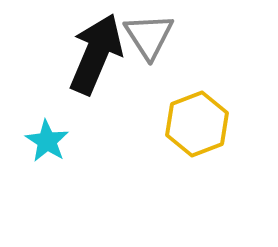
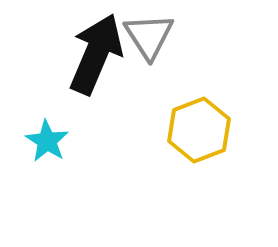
yellow hexagon: moved 2 px right, 6 px down
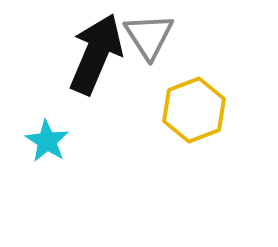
yellow hexagon: moved 5 px left, 20 px up
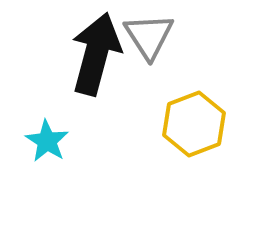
black arrow: rotated 8 degrees counterclockwise
yellow hexagon: moved 14 px down
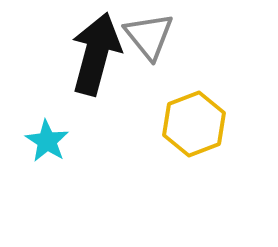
gray triangle: rotated 6 degrees counterclockwise
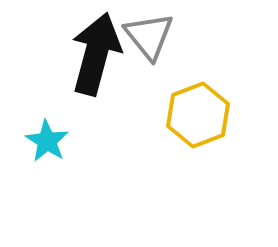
yellow hexagon: moved 4 px right, 9 px up
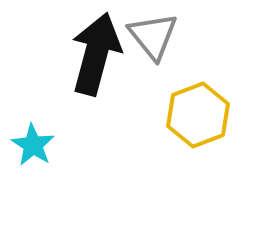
gray triangle: moved 4 px right
cyan star: moved 14 px left, 4 px down
